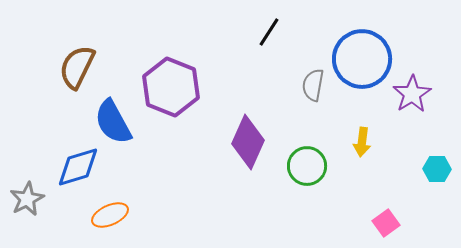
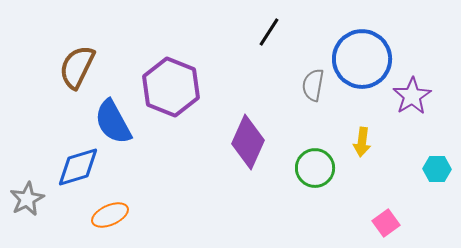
purple star: moved 2 px down
green circle: moved 8 px right, 2 px down
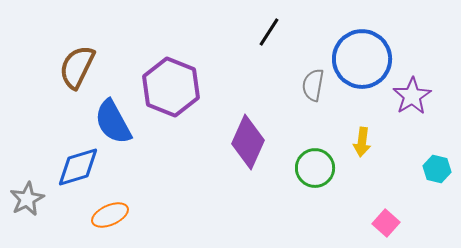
cyan hexagon: rotated 12 degrees clockwise
pink square: rotated 12 degrees counterclockwise
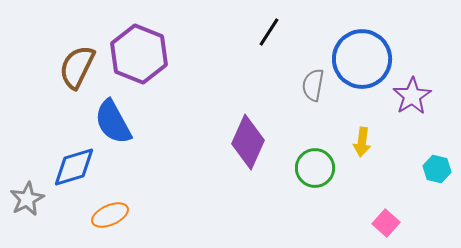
purple hexagon: moved 32 px left, 33 px up
blue diamond: moved 4 px left
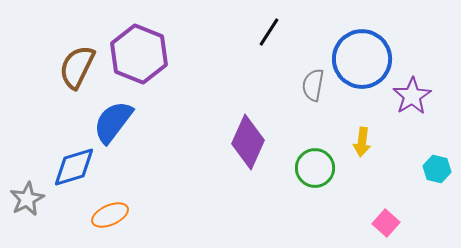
blue semicircle: rotated 66 degrees clockwise
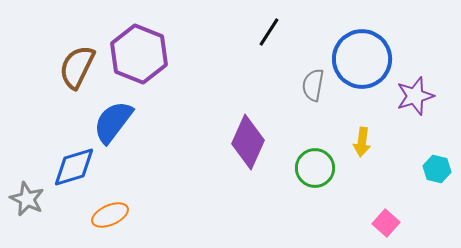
purple star: moved 3 px right; rotated 15 degrees clockwise
gray star: rotated 20 degrees counterclockwise
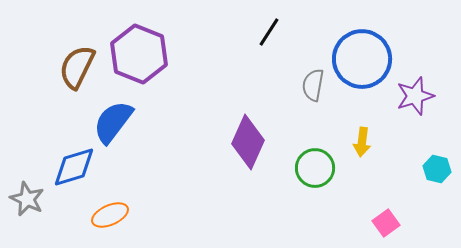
pink square: rotated 12 degrees clockwise
